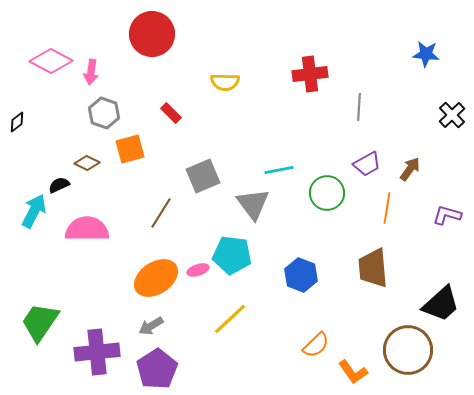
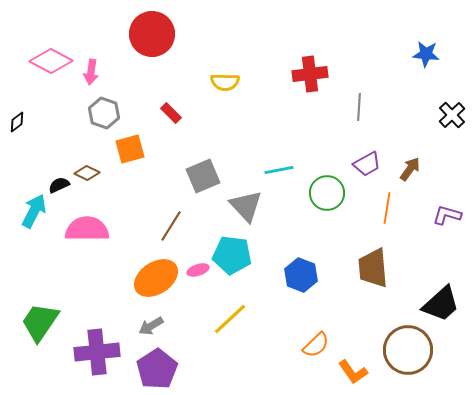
brown diamond: moved 10 px down
gray triangle: moved 7 px left, 2 px down; rotated 6 degrees counterclockwise
brown line: moved 10 px right, 13 px down
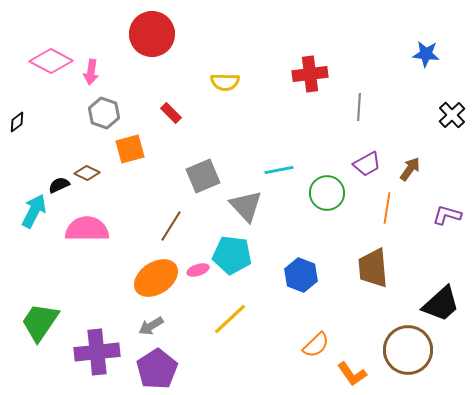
orange L-shape: moved 1 px left, 2 px down
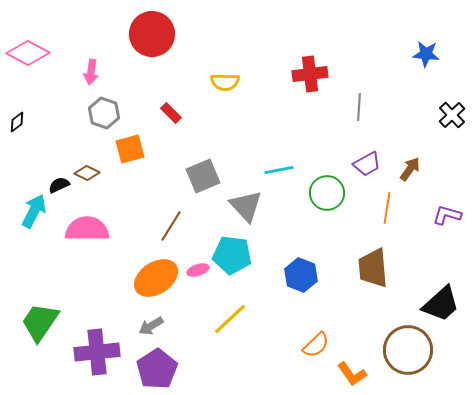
pink diamond: moved 23 px left, 8 px up
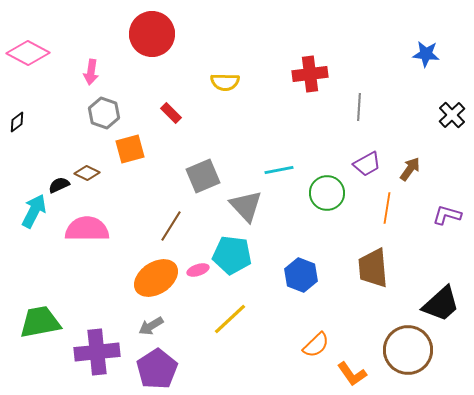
green trapezoid: rotated 45 degrees clockwise
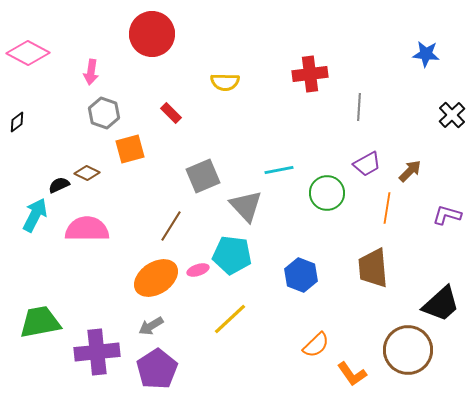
brown arrow: moved 2 px down; rotated 10 degrees clockwise
cyan arrow: moved 1 px right, 4 px down
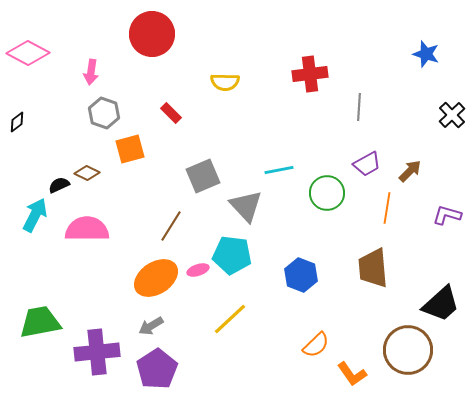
blue star: rotated 12 degrees clockwise
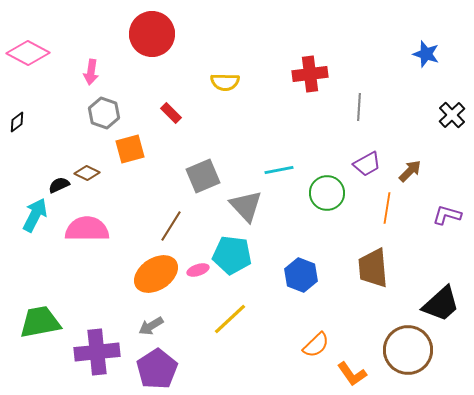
orange ellipse: moved 4 px up
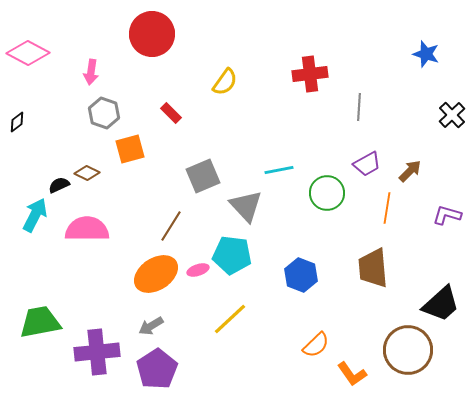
yellow semicircle: rotated 56 degrees counterclockwise
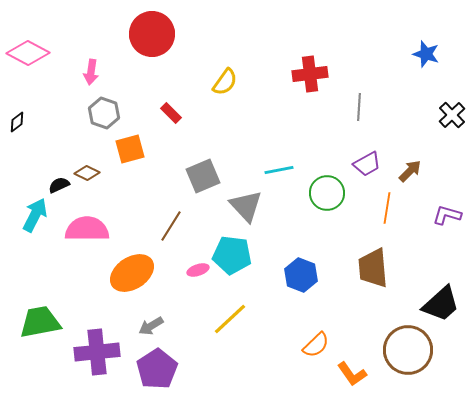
orange ellipse: moved 24 px left, 1 px up
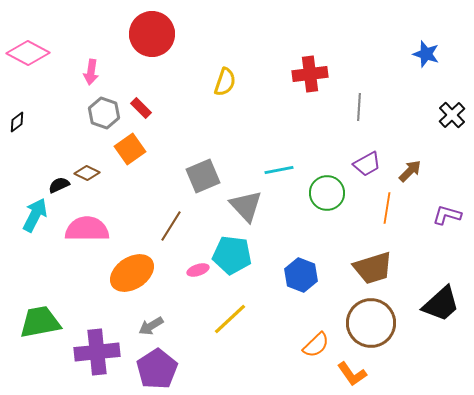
yellow semicircle: rotated 16 degrees counterclockwise
red rectangle: moved 30 px left, 5 px up
orange square: rotated 20 degrees counterclockwise
brown trapezoid: rotated 102 degrees counterclockwise
brown circle: moved 37 px left, 27 px up
